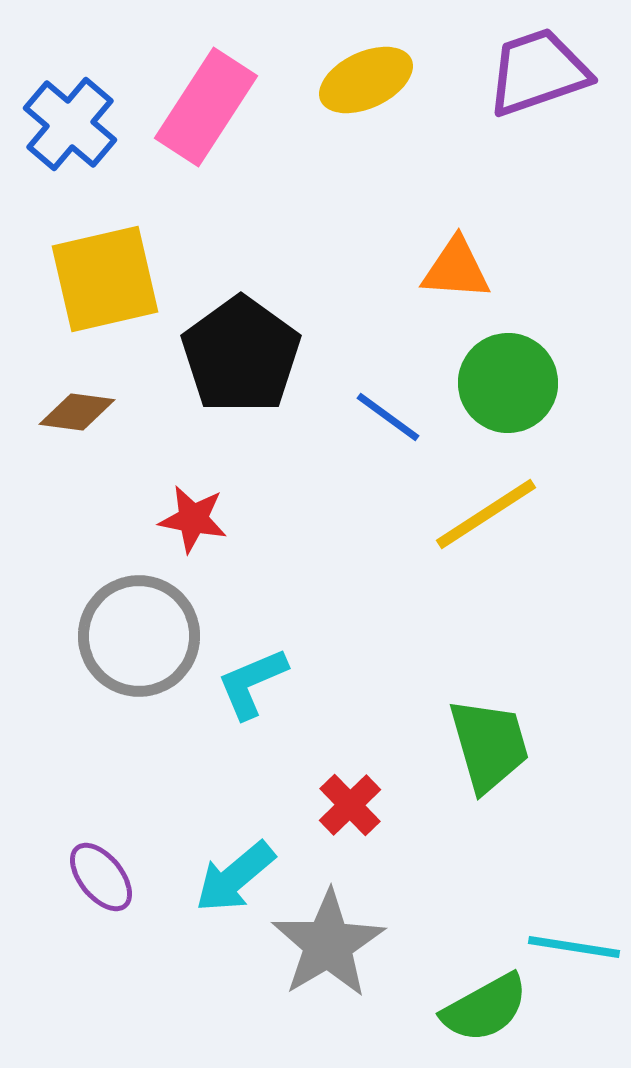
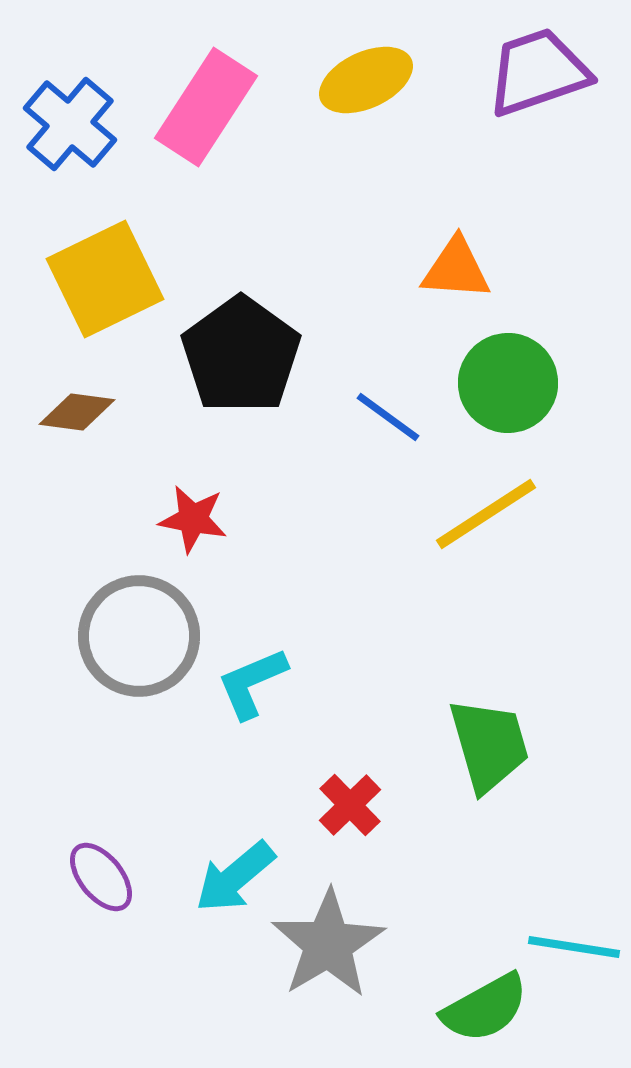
yellow square: rotated 13 degrees counterclockwise
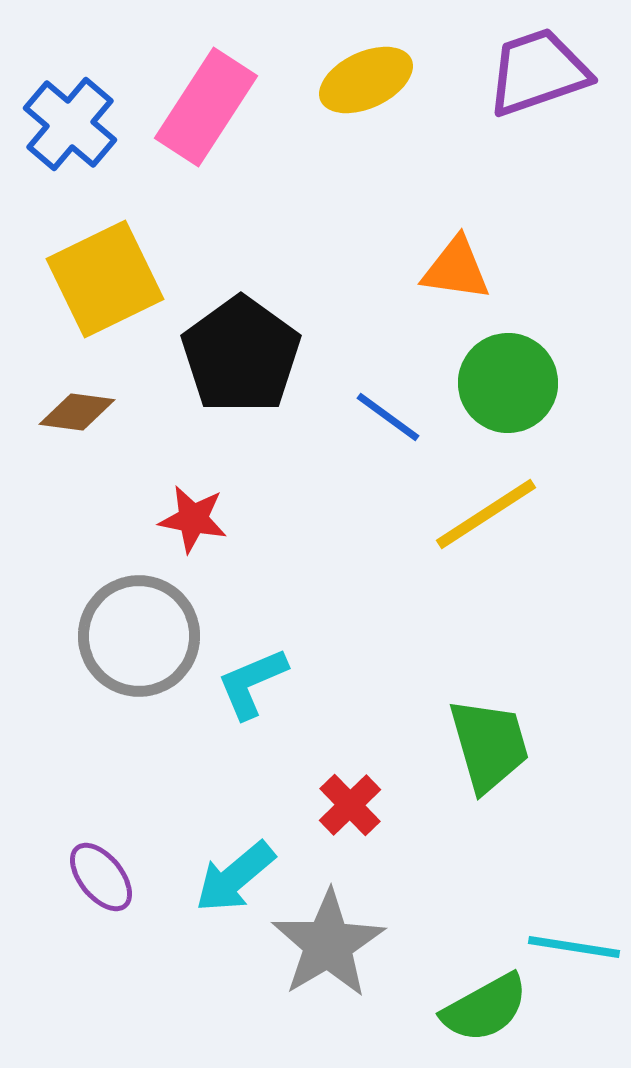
orange triangle: rotated 4 degrees clockwise
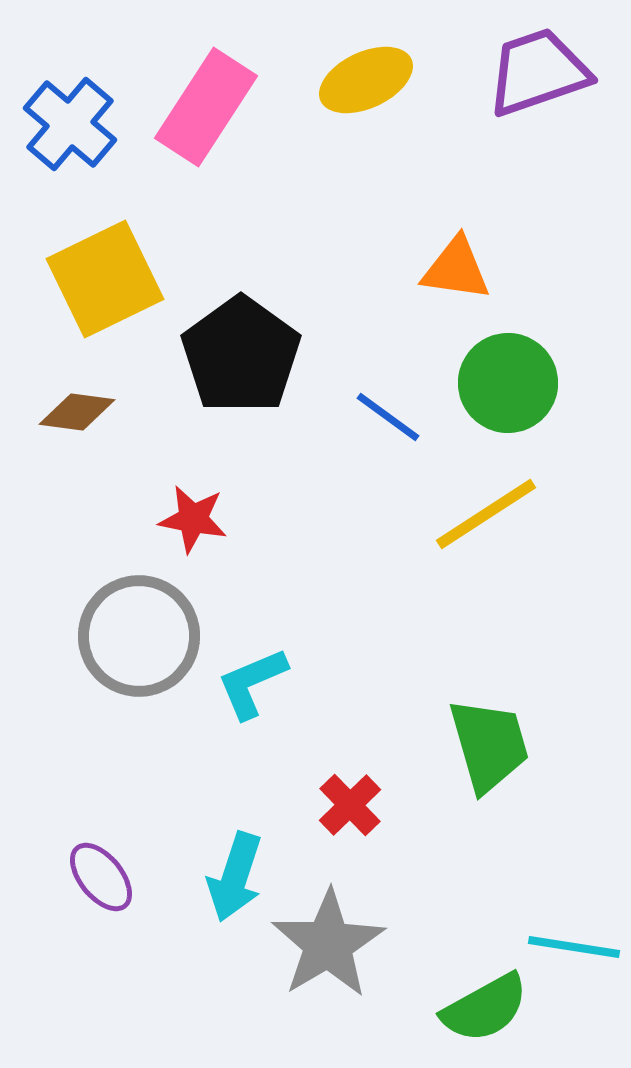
cyan arrow: rotated 32 degrees counterclockwise
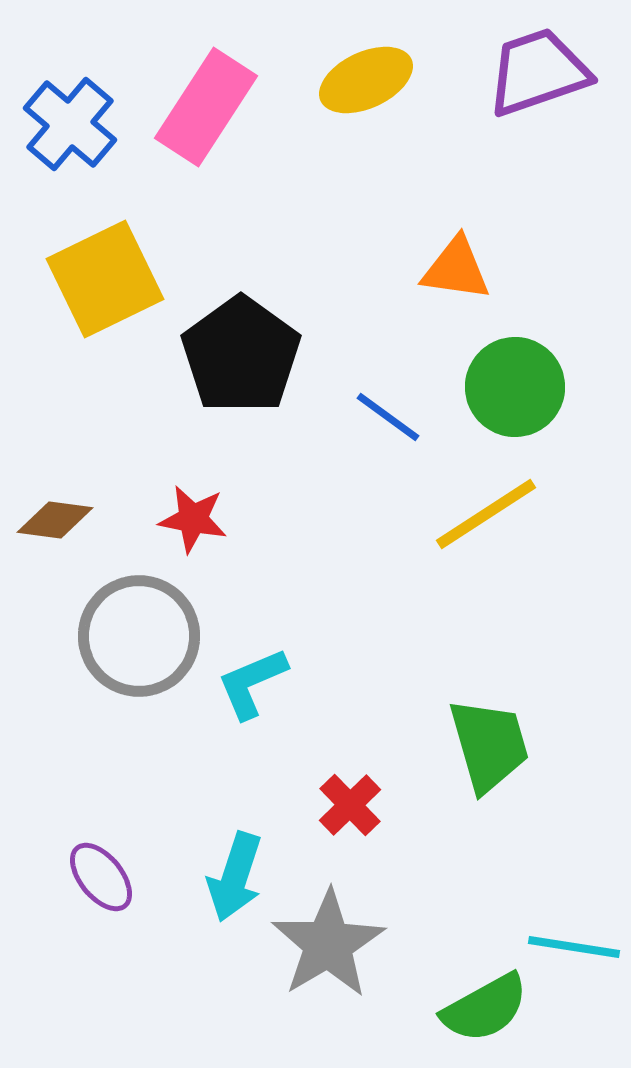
green circle: moved 7 px right, 4 px down
brown diamond: moved 22 px left, 108 px down
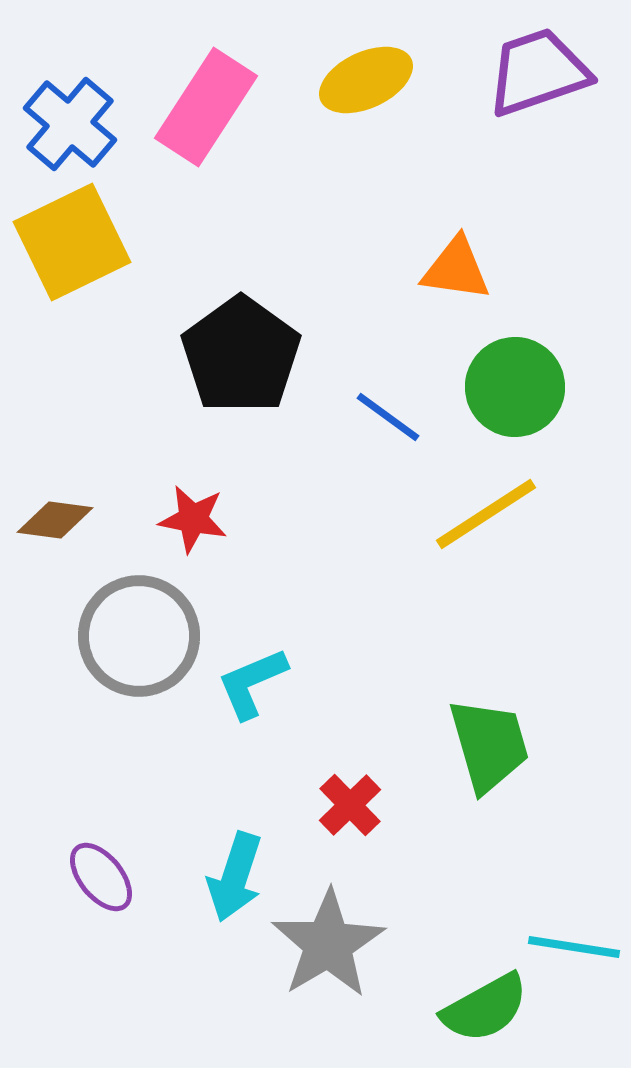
yellow square: moved 33 px left, 37 px up
